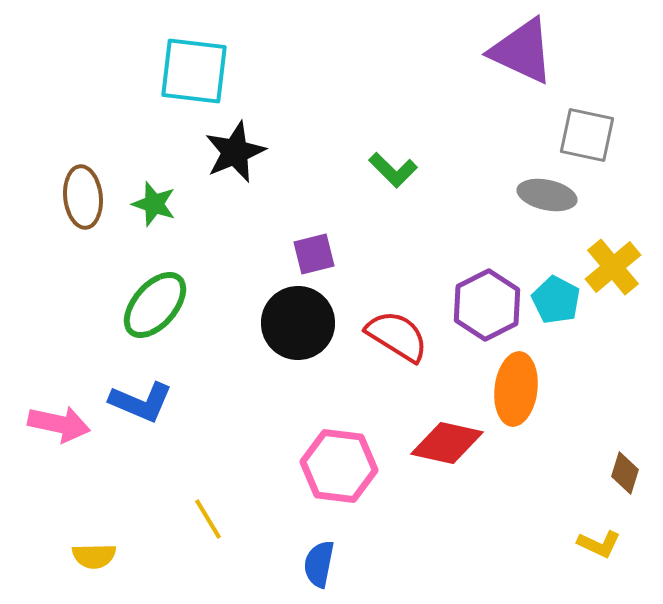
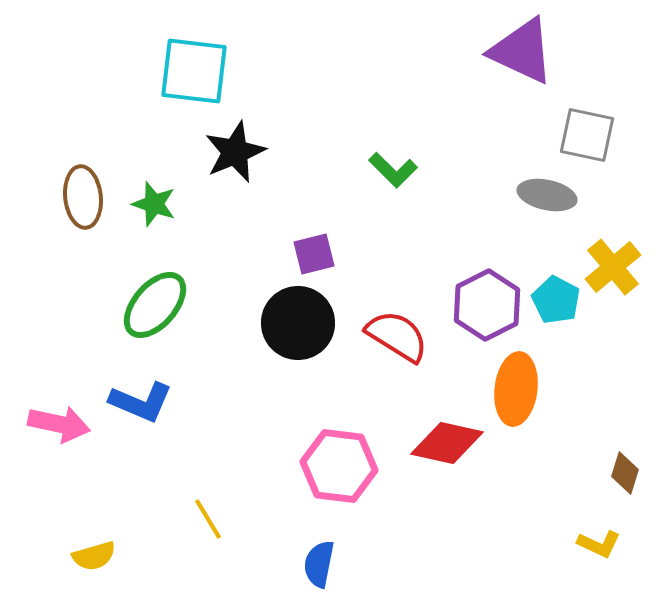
yellow semicircle: rotated 15 degrees counterclockwise
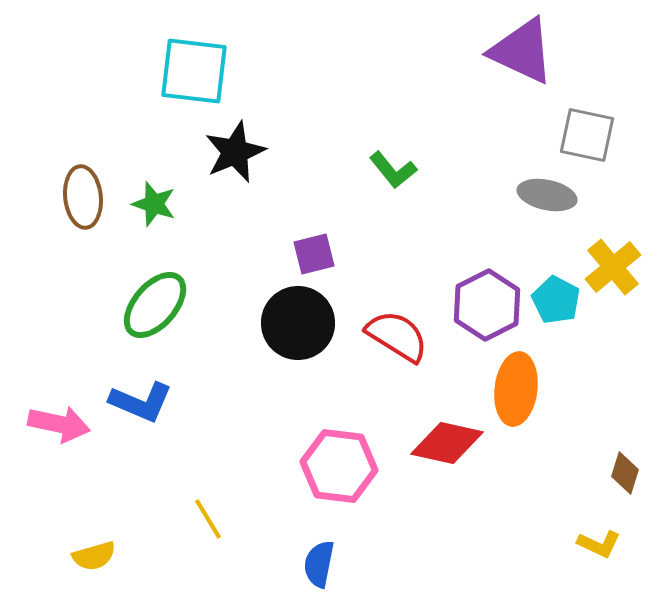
green L-shape: rotated 6 degrees clockwise
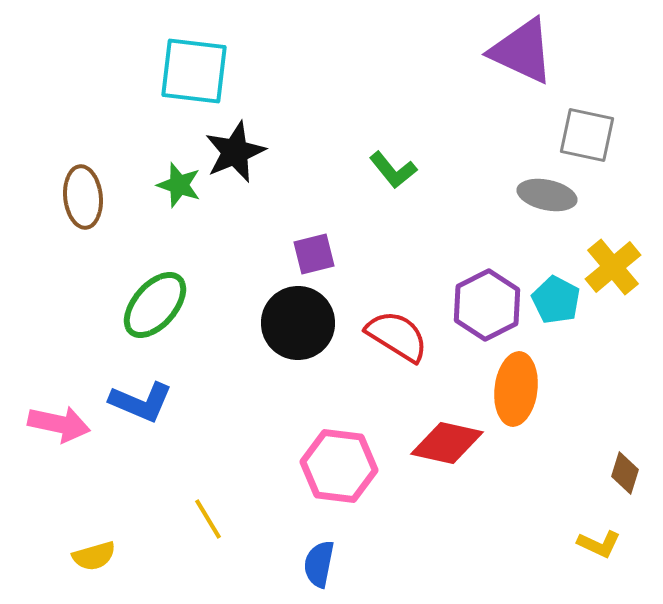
green star: moved 25 px right, 19 px up
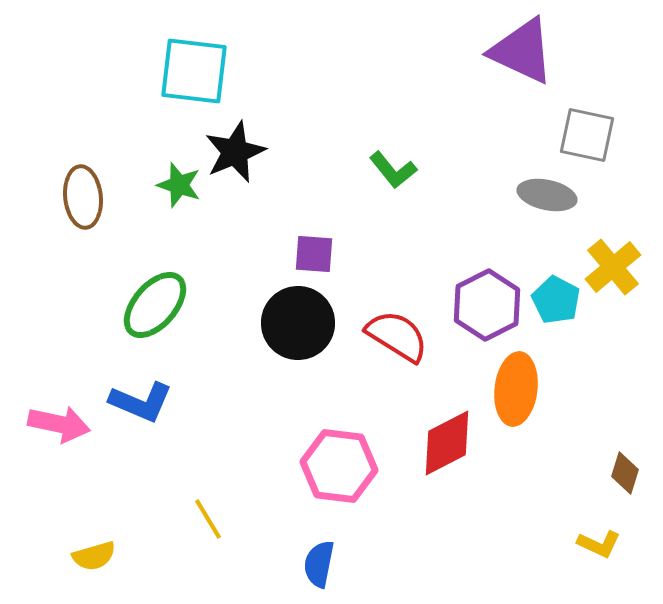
purple square: rotated 18 degrees clockwise
red diamond: rotated 40 degrees counterclockwise
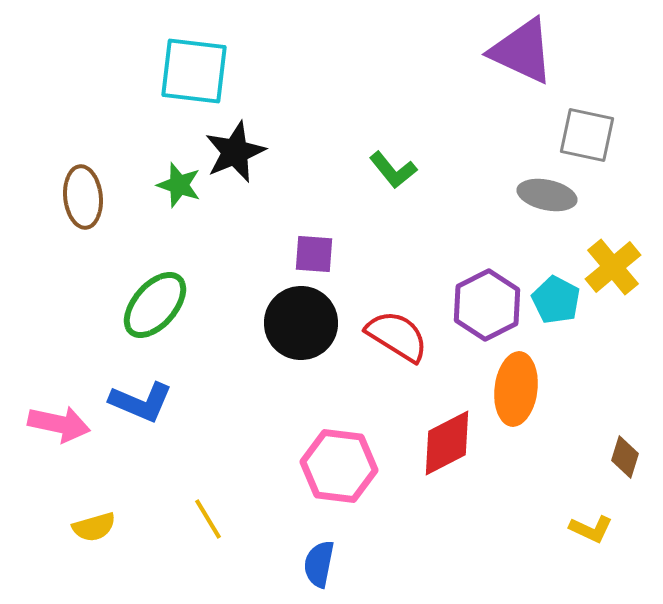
black circle: moved 3 px right
brown diamond: moved 16 px up
yellow L-shape: moved 8 px left, 15 px up
yellow semicircle: moved 29 px up
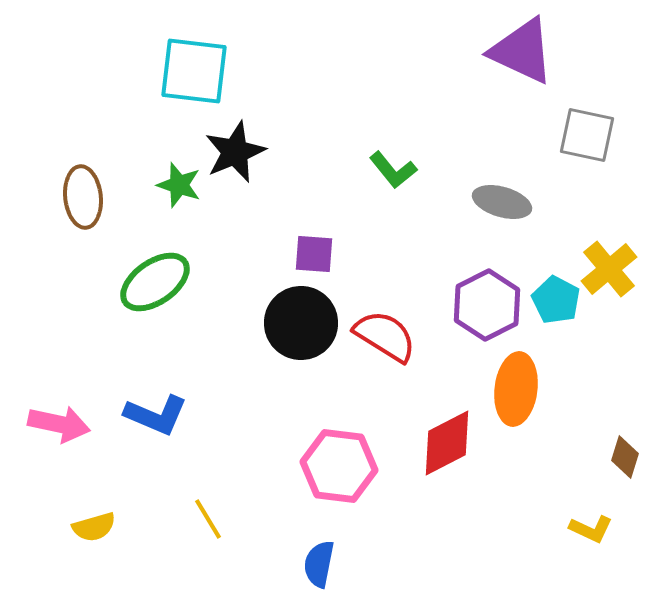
gray ellipse: moved 45 px left, 7 px down; rotated 4 degrees clockwise
yellow cross: moved 4 px left, 2 px down
green ellipse: moved 23 px up; rotated 14 degrees clockwise
red semicircle: moved 12 px left
blue L-shape: moved 15 px right, 13 px down
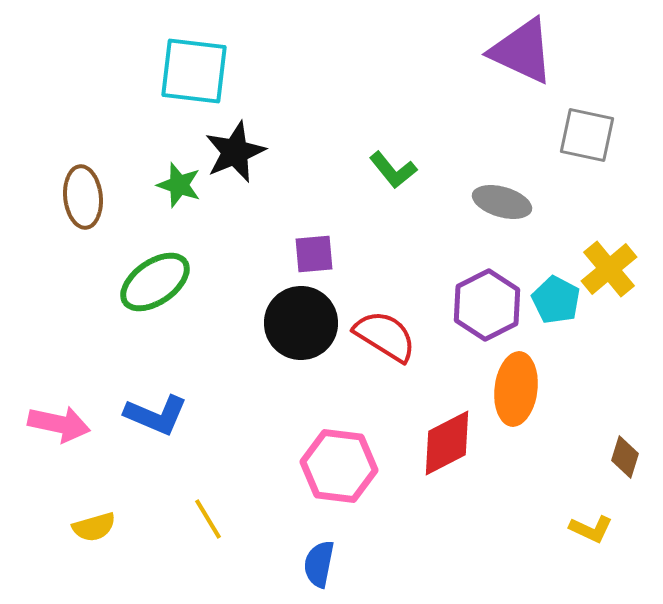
purple square: rotated 9 degrees counterclockwise
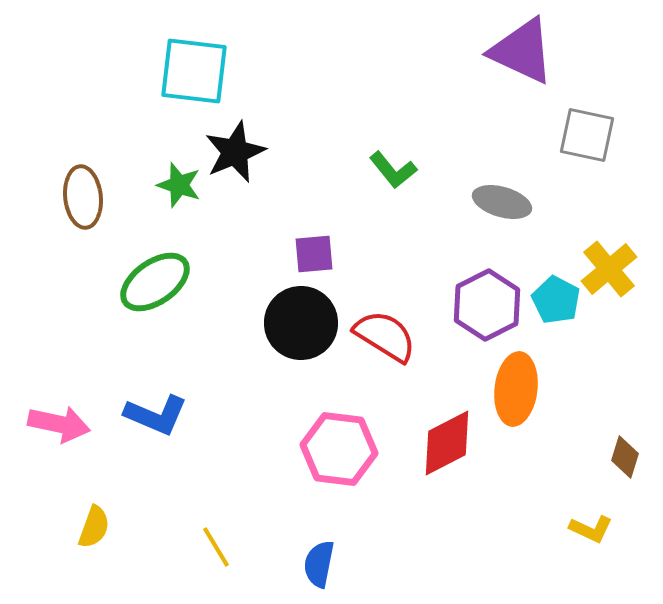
pink hexagon: moved 17 px up
yellow line: moved 8 px right, 28 px down
yellow semicircle: rotated 54 degrees counterclockwise
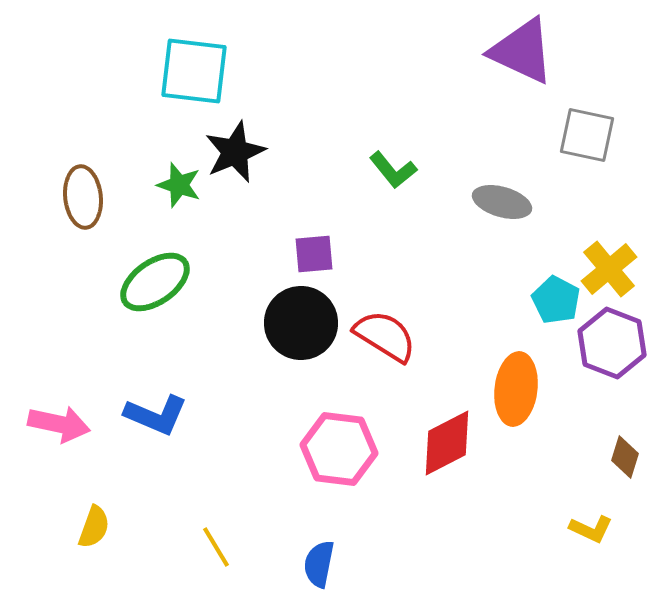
purple hexagon: moved 125 px right, 38 px down; rotated 12 degrees counterclockwise
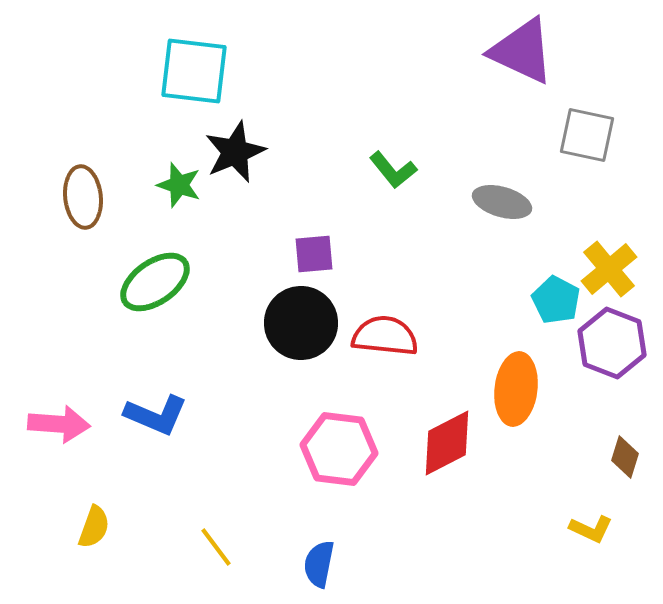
red semicircle: rotated 26 degrees counterclockwise
pink arrow: rotated 8 degrees counterclockwise
yellow line: rotated 6 degrees counterclockwise
